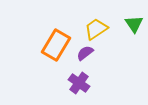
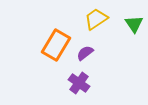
yellow trapezoid: moved 10 px up
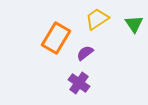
yellow trapezoid: moved 1 px right
orange rectangle: moved 7 px up
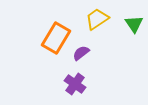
purple semicircle: moved 4 px left
purple cross: moved 4 px left, 1 px down
